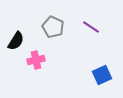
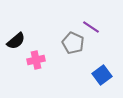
gray pentagon: moved 20 px right, 16 px down
black semicircle: rotated 18 degrees clockwise
blue square: rotated 12 degrees counterclockwise
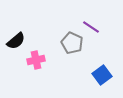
gray pentagon: moved 1 px left
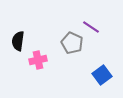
black semicircle: moved 2 px right; rotated 138 degrees clockwise
pink cross: moved 2 px right
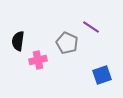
gray pentagon: moved 5 px left
blue square: rotated 18 degrees clockwise
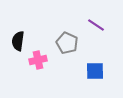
purple line: moved 5 px right, 2 px up
blue square: moved 7 px left, 4 px up; rotated 18 degrees clockwise
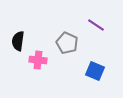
pink cross: rotated 18 degrees clockwise
blue square: rotated 24 degrees clockwise
